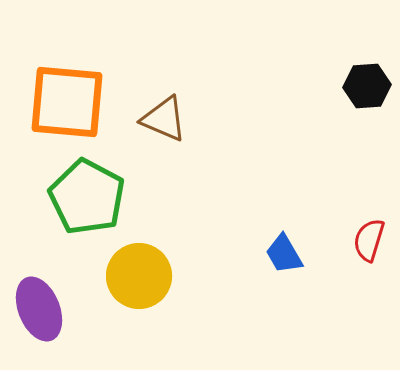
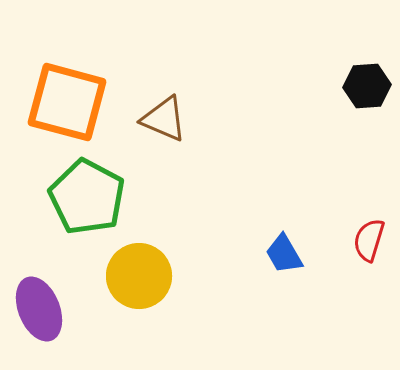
orange square: rotated 10 degrees clockwise
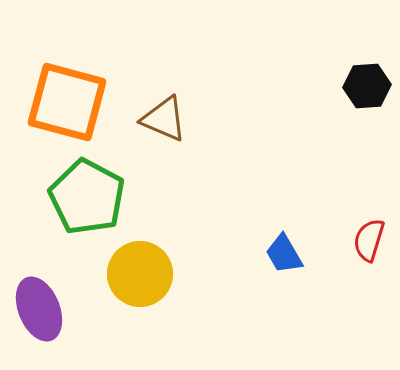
yellow circle: moved 1 px right, 2 px up
